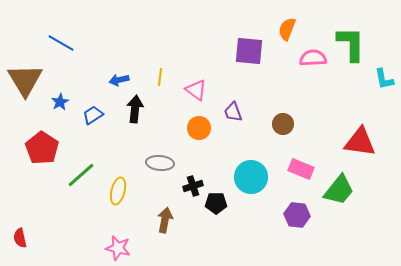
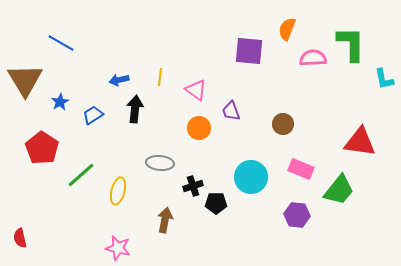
purple trapezoid: moved 2 px left, 1 px up
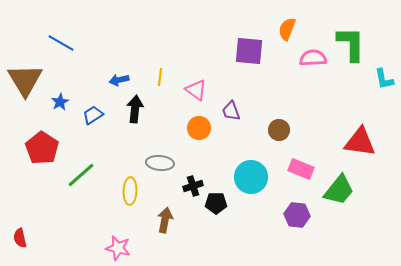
brown circle: moved 4 px left, 6 px down
yellow ellipse: moved 12 px right; rotated 12 degrees counterclockwise
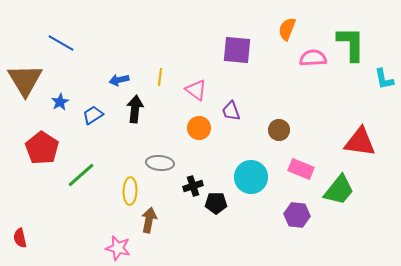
purple square: moved 12 px left, 1 px up
brown arrow: moved 16 px left
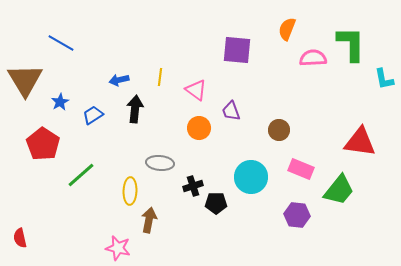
red pentagon: moved 1 px right, 4 px up
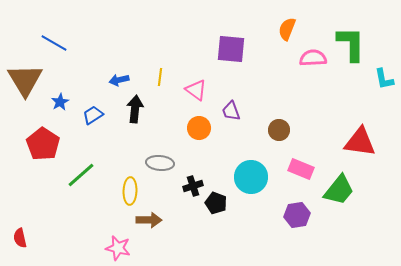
blue line: moved 7 px left
purple square: moved 6 px left, 1 px up
black pentagon: rotated 20 degrees clockwise
purple hexagon: rotated 15 degrees counterclockwise
brown arrow: rotated 80 degrees clockwise
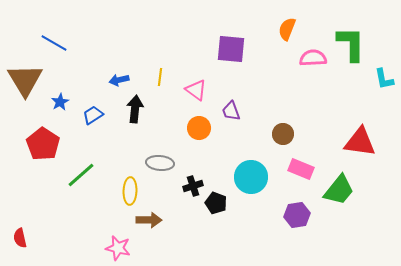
brown circle: moved 4 px right, 4 px down
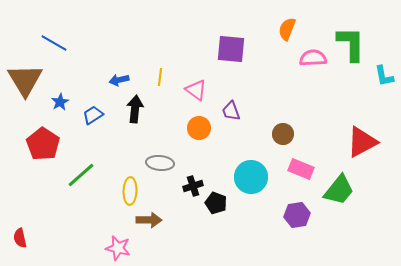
cyan L-shape: moved 3 px up
red triangle: moved 2 px right; rotated 36 degrees counterclockwise
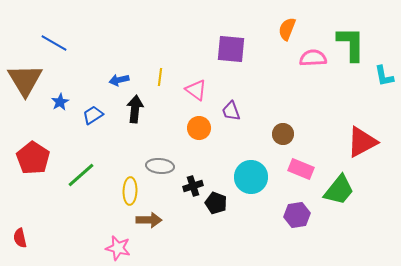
red pentagon: moved 10 px left, 14 px down
gray ellipse: moved 3 px down
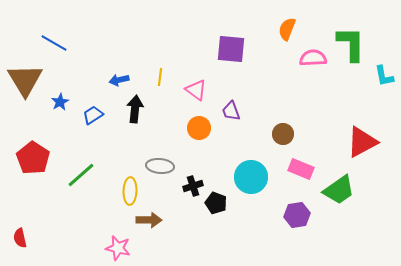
green trapezoid: rotated 16 degrees clockwise
